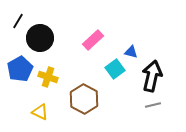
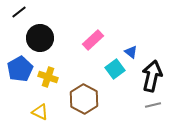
black line: moved 1 px right, 9 px up; rotated 21 degrees clockwise
blue triangle: rotated 24 degrees clockwise
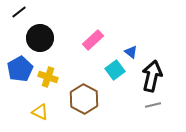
cyan square: moved 1 px down
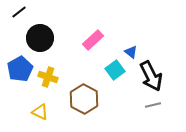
black arrow: moved 1 px left; rotated 140 degrees clockwise
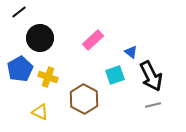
cyan square: moved 5 px down; rotated 18 degrees clockwise
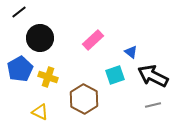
black arrow: moved 2 px right; rotated 144 degrees clockwise
